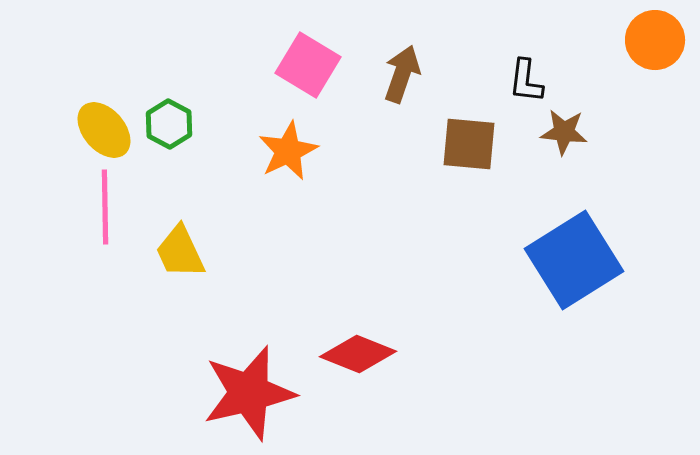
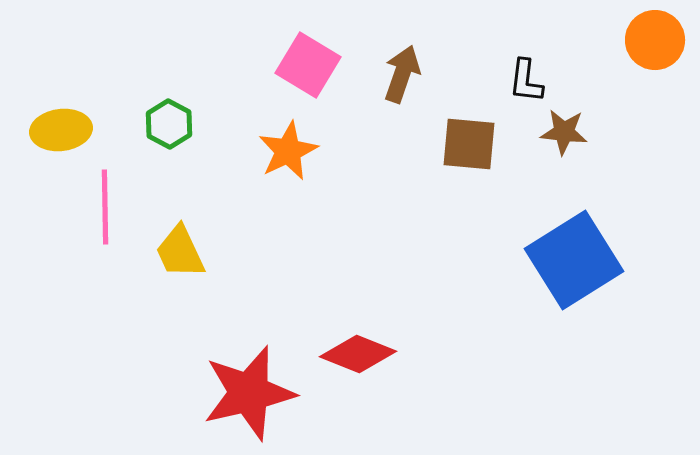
yellow ellipse: moved 43 px left; rotated 56 degrees counterclockwise
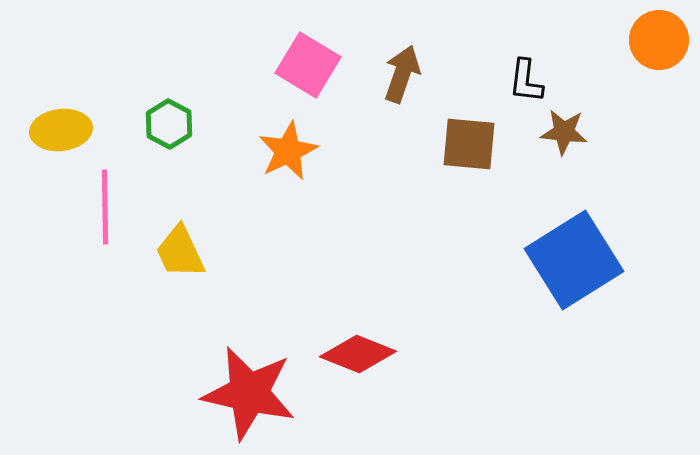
orange circle: moved 4 px right
red star: rotated 26 degrees clockwise
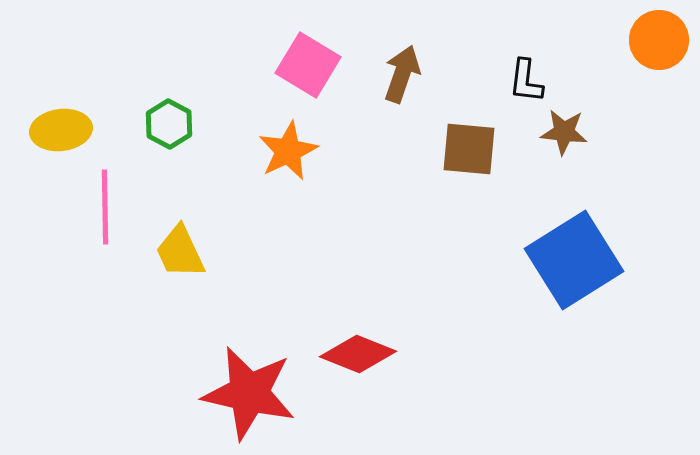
brown square: moved 5 px down
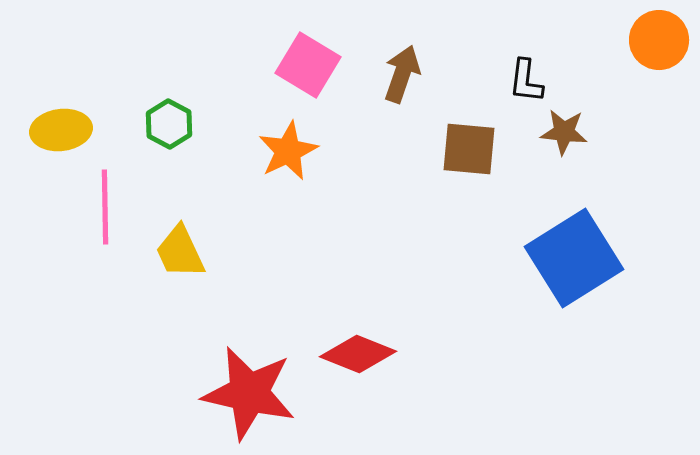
blue square: moved 2 px up
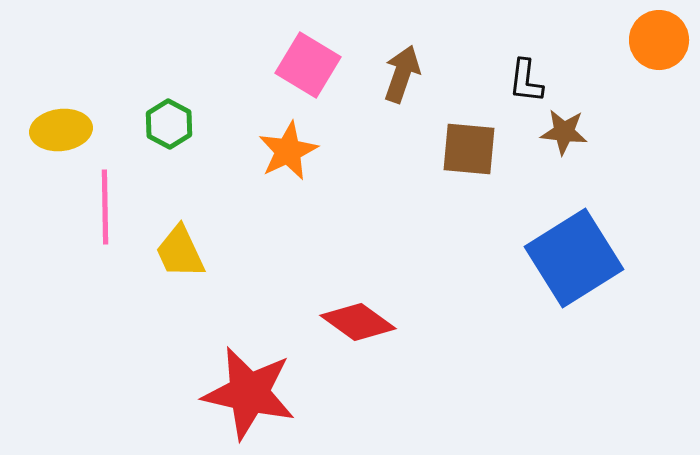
red diamond: moved 32 px up; rotated 14 degrees clockwise
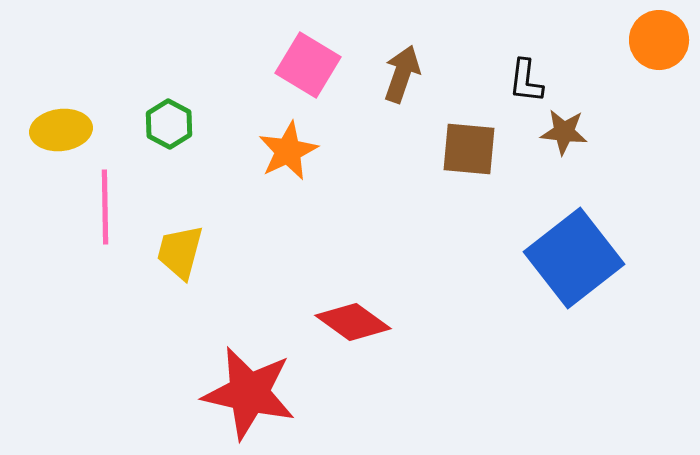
yellow trapezoid: rotated 40 degrees clockwise
blue square: rotated 6 degrees counterclockwise
red diamond: moved 5 px left
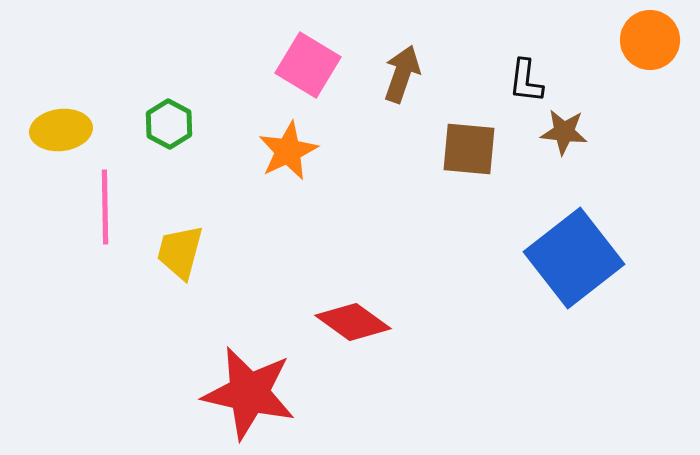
orange circle: moved 9 px left
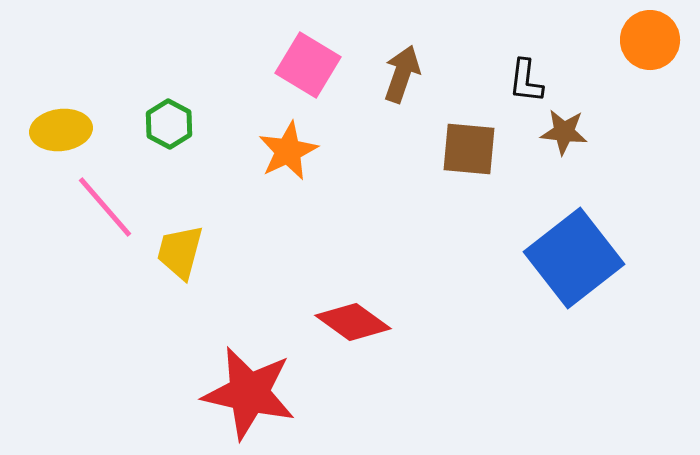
pink line: rotated 40 degrees counterclockwise
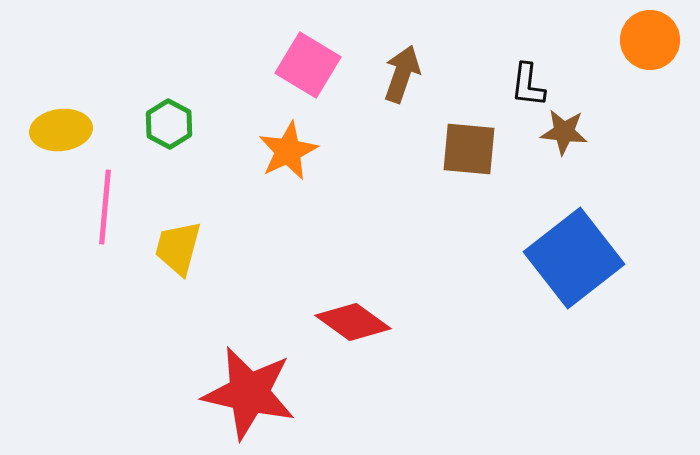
black L-shape: moved 2 px right, 4 px down
pink line: rotated 46 degrees clockwise
yellow trapezoid: moved 2 px left, 4 px up
